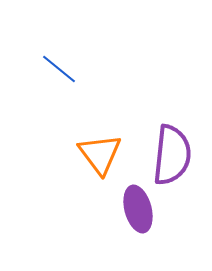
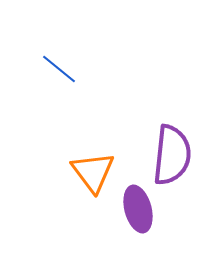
orange triangle: moved 7 px left, 18 px down
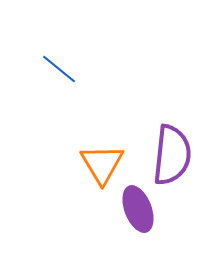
orange triangle: moved 9 px right, 8 px up; rotated 6 degrees clockwise
purple ellipse: rotated 6 degrees counterclockwise
